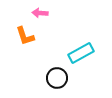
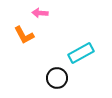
orange L-shape: moved 1 px left, 1 px up; rotated 10 degrees counterclockwise
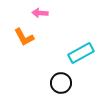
orange L-shape: moved 2 px down
black circle: moved 4 px right, 5 px down
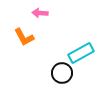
black circle: moved 1 px right, 10 px up
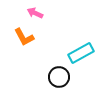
pink arrow: moved 5 px left; rotated 21 degrees clockwise
black circle: moved 3 px left, 4 px down
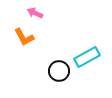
cyan rectangle: moved 6 px right, 4 px down
black circle: moved 6 px up
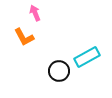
pink arrow: rotated 42 degrees clockwise
